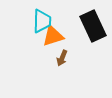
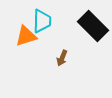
black rectangle: rotated 20 degrees counterclockwise
orange triangle: moved 27 px left
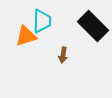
brown arrow: moved 1 px right, 3 px up; rotated 14 degrees counterclockwise
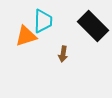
cyan trapezoid: moved 1 px right
brown arrow: moved 1 px up
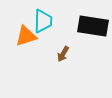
black rectangle: rotated 36 degrees counterclockwise
brown arrow: rotated 21 degrees clockwise
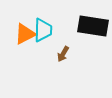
cyan trapezoid: moved 9 px down
orange triangle: moved 1 px left, 2 px up; rotated 10 degrees counterclockwise
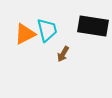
cyan trapezoid: moved 4 px right; rotated 15 degrees counterclockwise
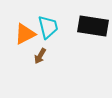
cyan trapezoid: moved 1 px right, 3 px up
brown arrow: moved 23 px left, 2 px down
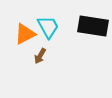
cyan trapezoid: rotated 15 degrees counterclockwise
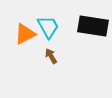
brown arrow: moved 11 px right; rotated 119 degrees clockwise
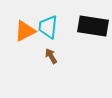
cyan trapezoid: rotated 145 degrees counterclockwise
orange triangle: moved 3 px up
